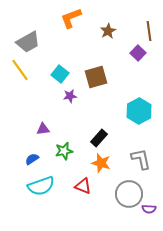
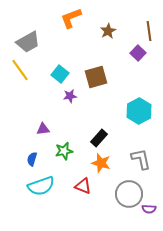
blue semicircle: rotated 40 degrees counterclockwise
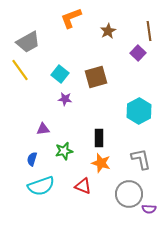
purple star: moved 5 px left, 3 px down; rotated 16 degrees clockwise
black rectangle: rotated 42 degrees counterclockwise
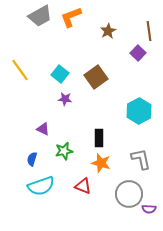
orange L-shape: moved 1 px up
gray trapezoid: moved 12 px right, 26 px up
brown square: rotated 20 degrees counterclockwise
purple triangle: rotated 32 degrees clockwise
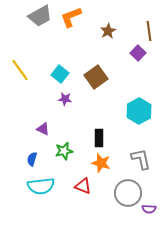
cyan semicircle: rotated 12 degrees clockwise
gray circle: moved 1 px left, 1 px up
